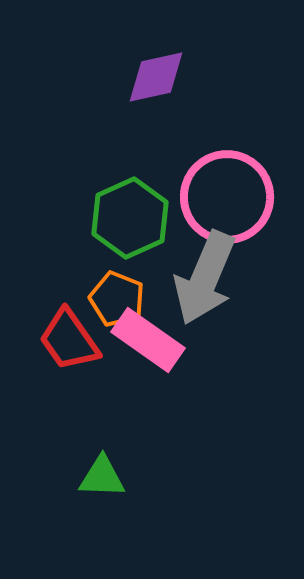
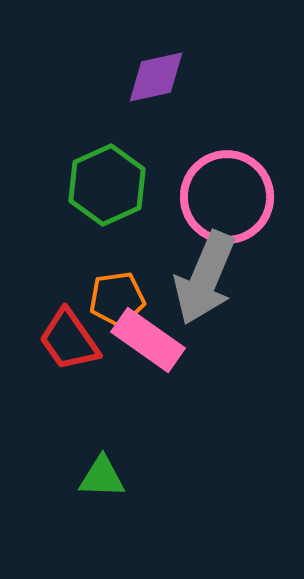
green hexagon: moved 23 px left, 33 px up
orange pentagon: rotated 30 degrees counterclockwise
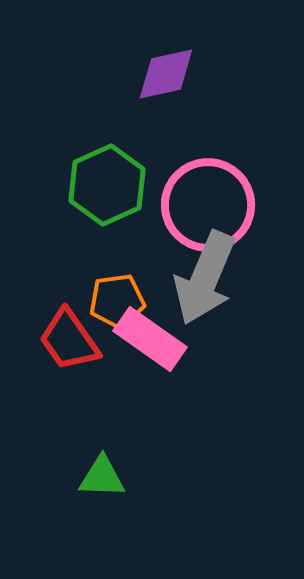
purple diamond: moved 10 px right, 3 px up
pink circle: moved 19 px left, 8 px down
orange pentagon: moved 2 px down
pink rectangle: moved 2 px right, 1 px up
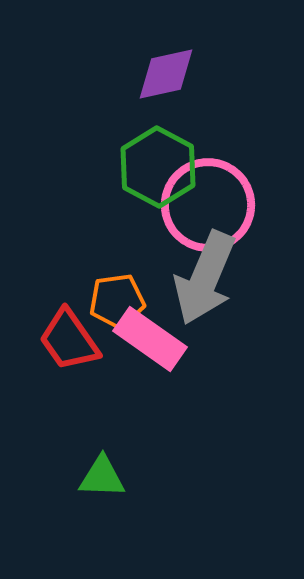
green hexagon: moved 51 px right, 18 px up; rotated 8 degrees counterclockwise
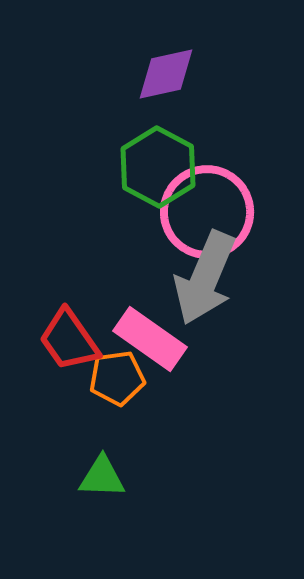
pink circle: moved 1 px left, 7 px down
orange pentagon: moved 77 px down
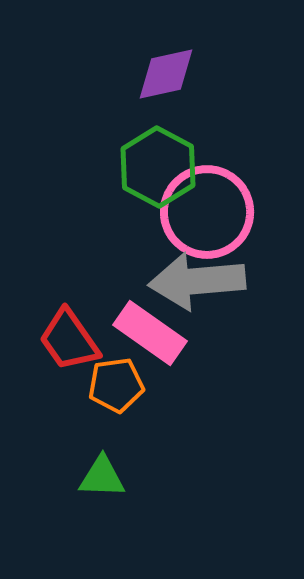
gray arrow: moved 8 px left, 3 px down; rotated 62 degrees clockwise
pink rectangle: moved 6 px up
orange pentagon: moved 1 px left, 7 px down
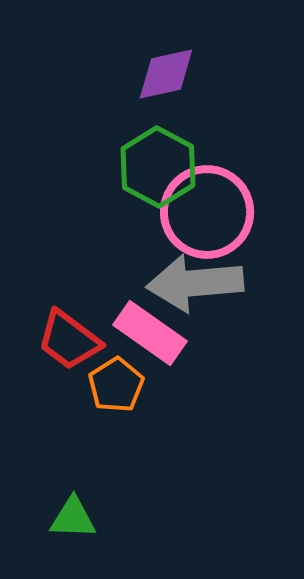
gray arrow: moved 2 px left, 2 px down
red trapezoid: rotated 18 degrees counterclockwise
orange pentagon: rotated 24 degrees counterclockwise
green triangle: moved 29 px left, 41 px down
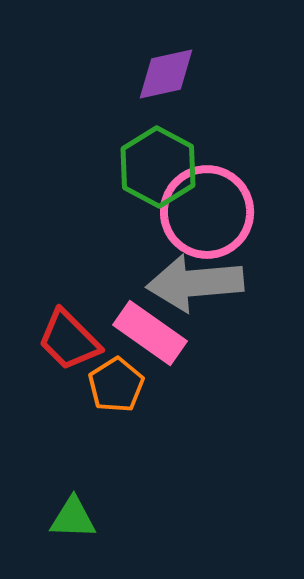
red trapezoid: rotated 8 degrees clockwise
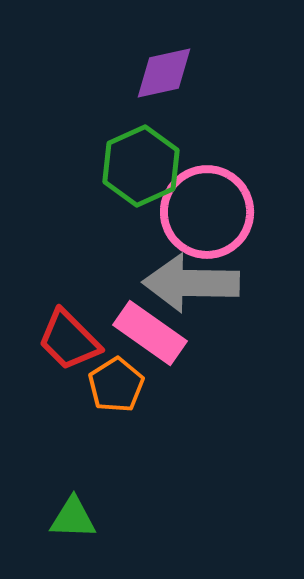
purple diamond: moved 2 px left, 1 px up
green hexagon: moved 17 px left, 1 px up; rotated 8 degrees clockwise
gray arrow: moved 4 px left; rotated 6 degrees clockwise
